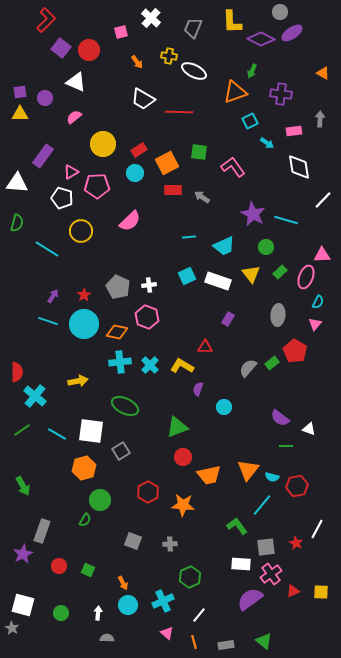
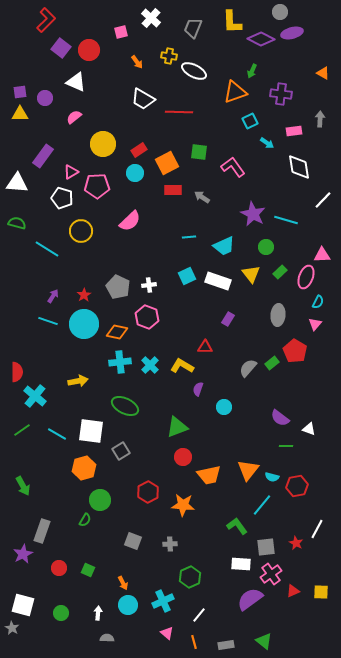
purple ellipse at (292, 33): rotated 20 degrees clockwise
green semicircle at (17, 223): rotated 90 degrees counterclockwise
red circle at (59, 566): moved 2 px down
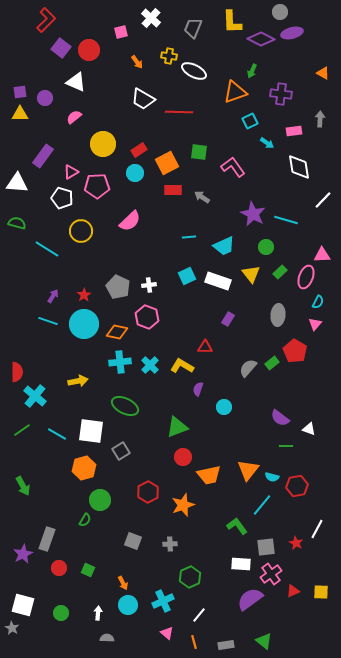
orange star at (183, 505): rotated 25 degrees counterclockwise
gray rectangle at (42, 531): moved 5 px right, 8 px down
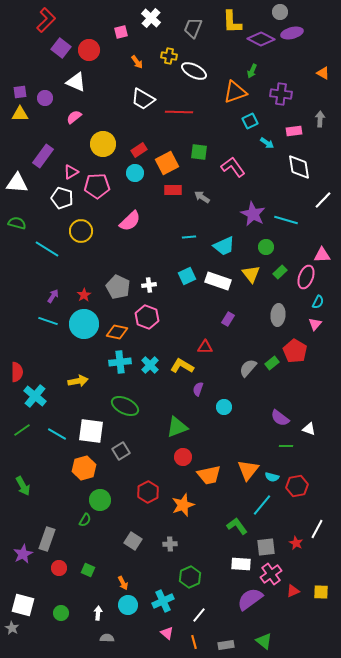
gray square at (133, 541): rotated 12 degrees clockwise
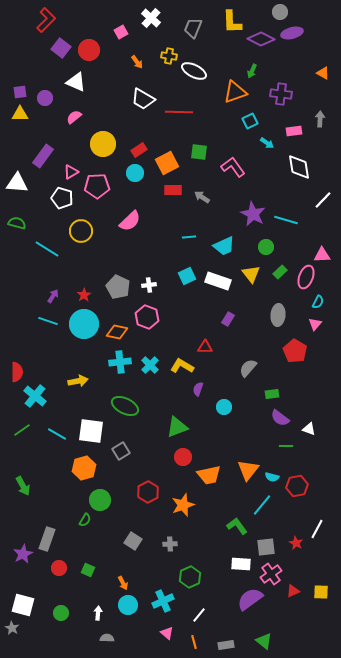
pink square at (121, 32): rotated 16 degrees counterclockwise
green rectangle at (272, 363): moved 31 px down; rotated 32 degrees clockwise
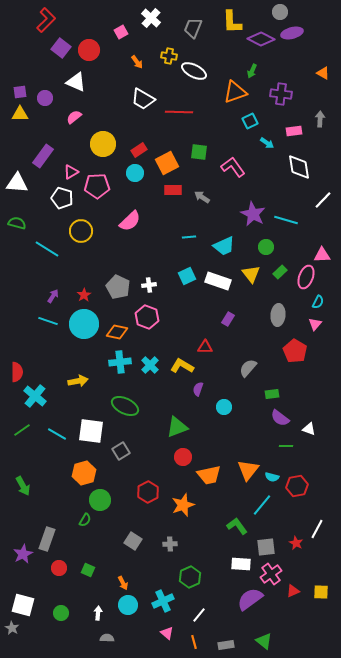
orange hexagon at (84, 468): moved 5 px down
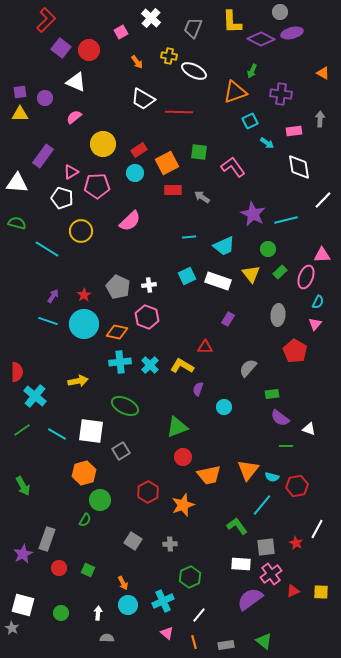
cyan line at (286, 220): rotated 30 degrees counterclockwise
green circle at (266, 247): moved 2 px right, 2 px down
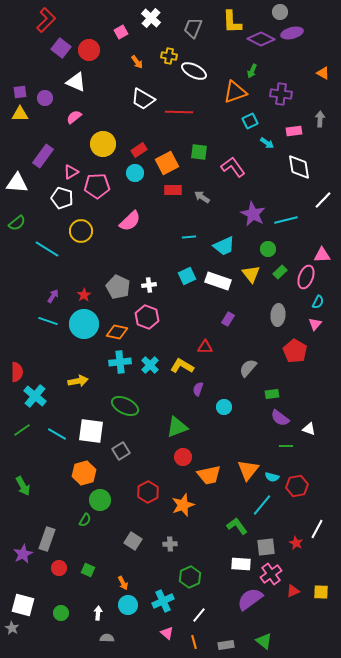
green semicircle at (17, 223): rotated 126 degrees clockwise
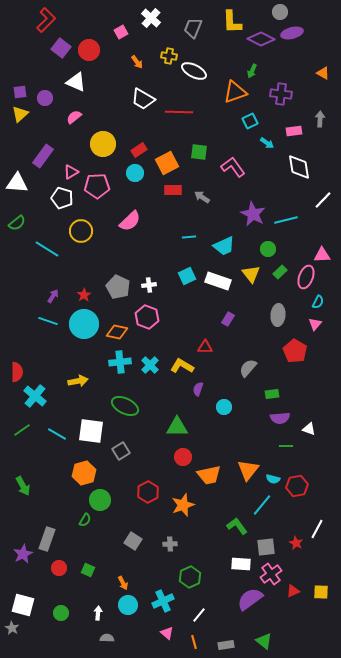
yellow triangle at (20, 114): rotated 42 degrees counterclockwise
purple semicircle at (280, 418): rotated 42 degrees counterclockwise
green triangle at (177, 427): rotated 20 degrees clockwise
cyan semicircle at (272, 477): moved 1 px right, 2 px down
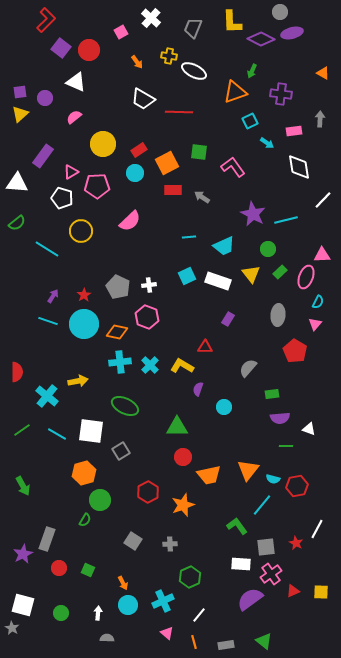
cyan cross at (35, 396): moved 12 px right
